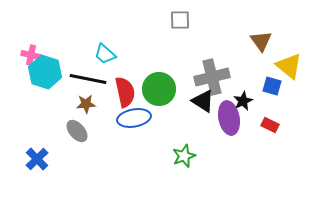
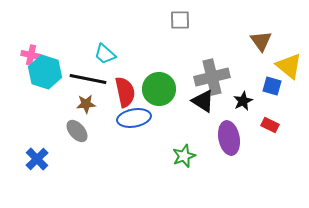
purple ellipse: moved 20 px down
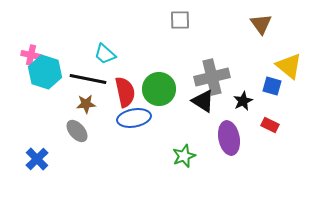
brown triangle: moved 17 px up
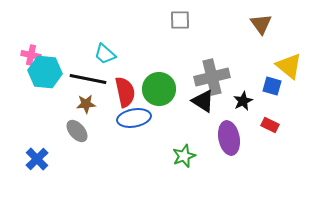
cyan hexagon: rotated 12 degrees counterclockwise
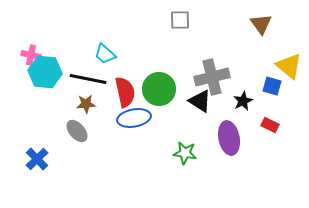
black triangle: moved 3 px left
green star: moved 1 px right, 3 px up; rotated 30 degrees clockwise
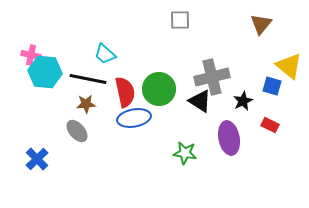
brown triangle: rotated 15 degrees clockwise
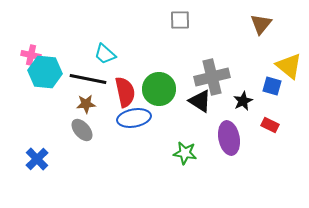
gray ellipse: moved 5 px right, 1 px up
